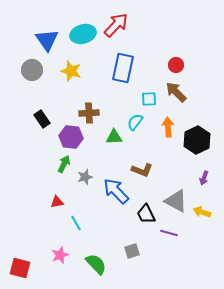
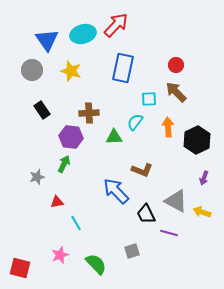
black rectangle: moved 9 px up
gray star: moved 48 px left
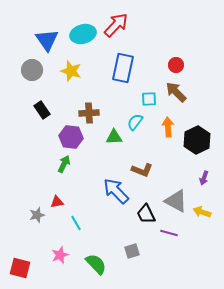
gray star: moved 38 px down
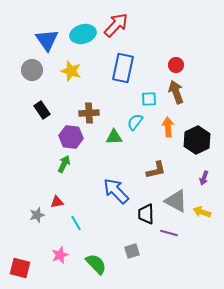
brown arrow: rotated 25 degrees clockwise
brown L-shape: moved 14 px right; rotated 35 degrees counterclockwise
black trapezoid: rotated 25 degrees clockwise
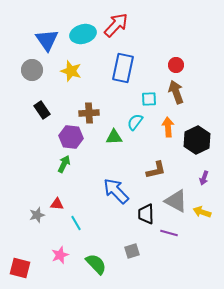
red triangle: moved 2 px down; rotated 16 degrees clockwise
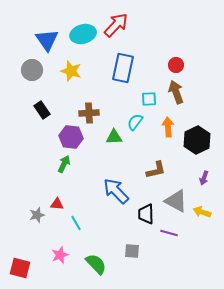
gray square: rotated 21 degrees clockwise
